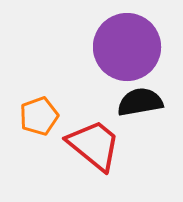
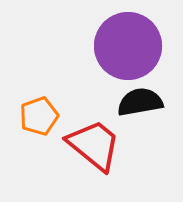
purple circle: moved 1 px right, 1 px up
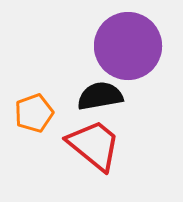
black semicircle: moved 40 px left, 6 px up
orange pentagon: moved 5 px left, 3 px up
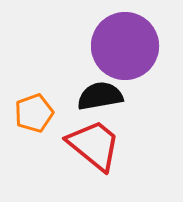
purple circle: moved 3 px left
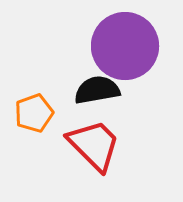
black semicircle: moved 3 px left, 6 px up
red trapezoid: rotated 6 degrees clockwise
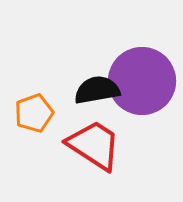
purple circle: moved 17 px right, 35 px down
red trapezoid: rotated 12 degrees counterclockwise
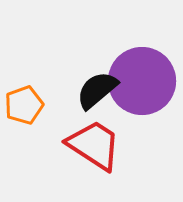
black semicircle: rotated 30 degrees counterclockwise
orange pentagon: moved 10 px left, 8 px up
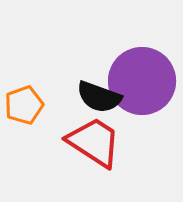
black semicircle: moved 2 px right, 7 px down; rotated 120 degrees counterclockwise
red trapezoid: moved 3 px up
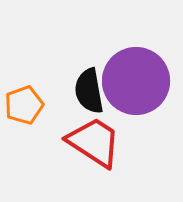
purple circle: moved 6 px left
black semicircle: moved 10 px left, 6 px up; rotated 60 degrees clockwise
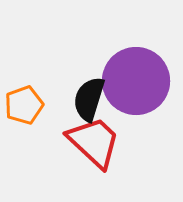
black semicircle: moved 8 px down; rotated 27 degrees clockwise
red trapezoid: rotated 10 degrees clockwise
